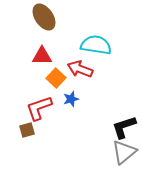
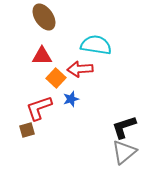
red arrow: rotated 25 degrees counterclockwise
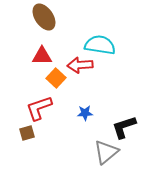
cyan semicircle: moved 4 px right
red arrow: moved 4 px up
blue star: moved 14 px right, 14 px down; rotated 14 degrees clockwise
brown square: moved 3 px down
gray triangle: moved 18 px left
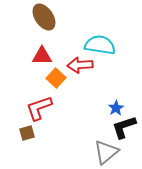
blue star: moved 31 px right, 5 px up; rotated 28 degrees counterclockwise
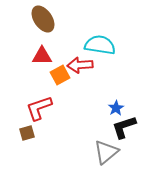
brown ellipse: moved 1 px left, 2 px down
orange square: moved 4 px right, 3 px up; rotated 18 degrees clockwise
